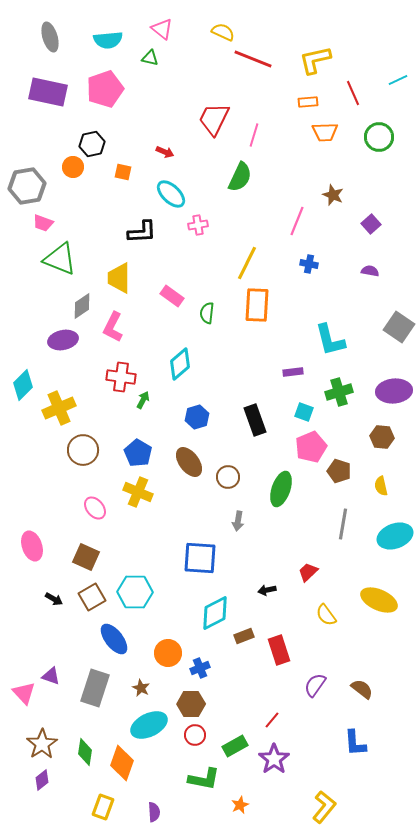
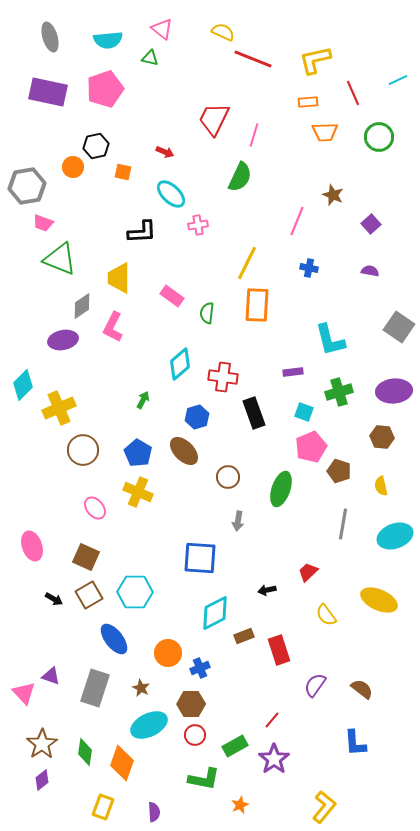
black hexagon at (92, 144): moved 4 px right, 2 px down
blue cross at (309, 264): moved 4 px down
red cross at (121, 377): moved 102 px right
black rectangle at (255, 420): moved 1 px left, 7 px up
brown ellipse at (189, 462): moved 5 px left, 11 px up; rotated 8 degrees counterclockwise
brown square at (92, 597): moved 3 px left, 2 px up
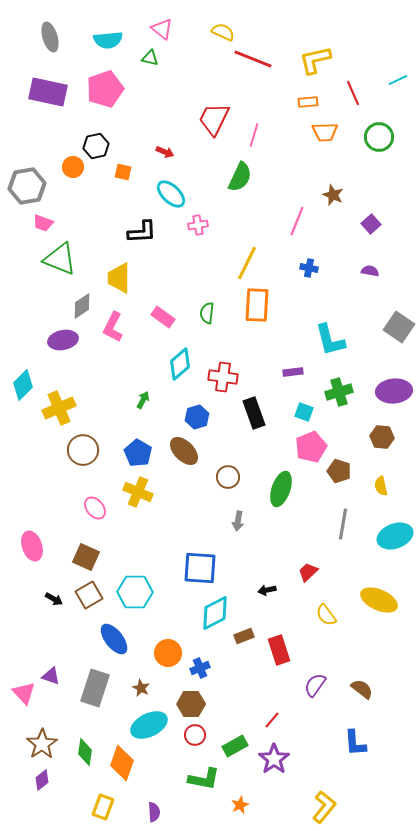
pink rectangle at (172, 296): moved 9 px left, 21 px down
blue square at (200, 558): moved 10 px down
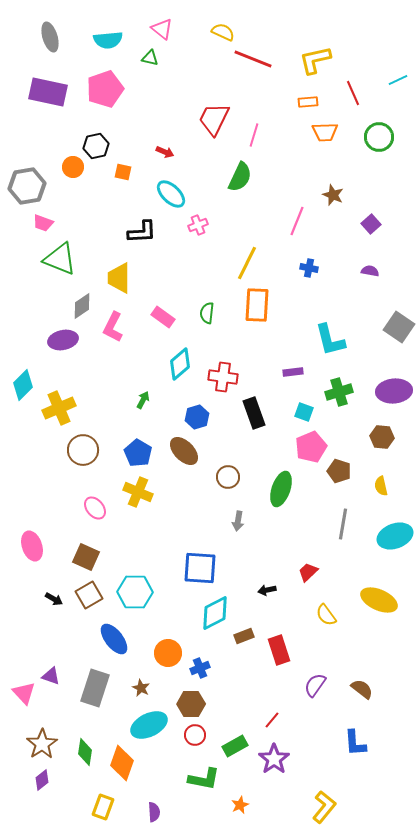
pink cross at (198, 225): rotated 12 degrees counterclockwise
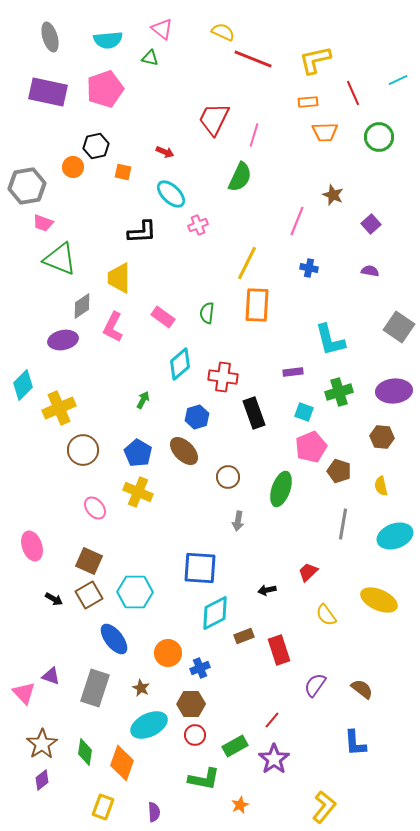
brown square at (86, 557): moved 3 px right, 4 px down
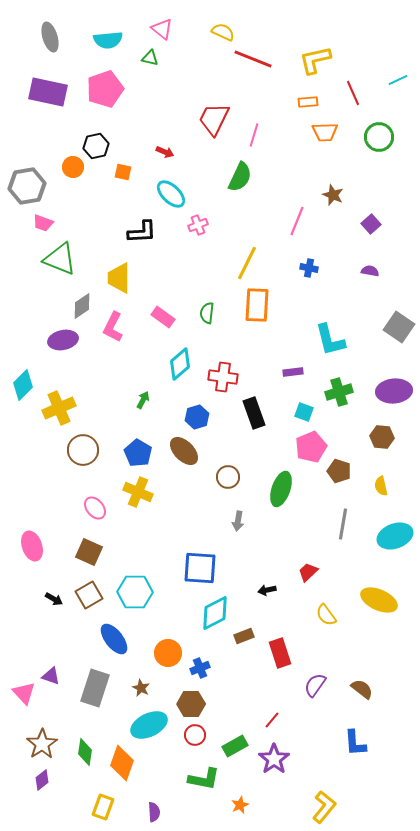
brown square at (89, 561): moved 9 px up
red rectangle at (279, 650): moved 1 px right, 3 px down
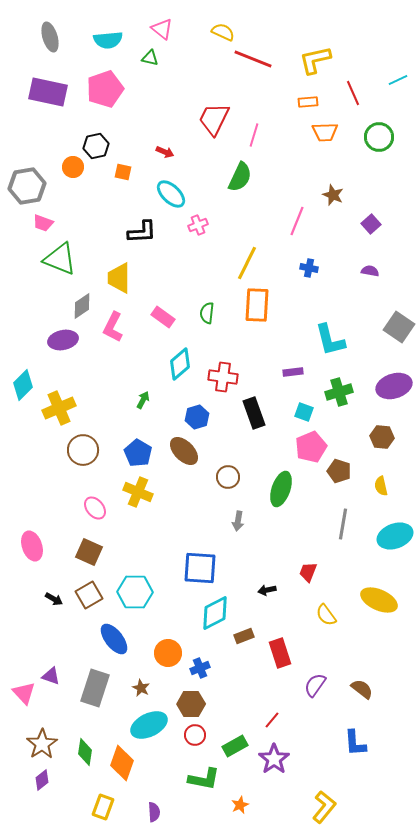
purple ellipse at (394, 391): moved 5 px up; rotated 12 degrees counterclockwise
red trapezoid at (308, 572): rotated 25 degrees counterclockwise
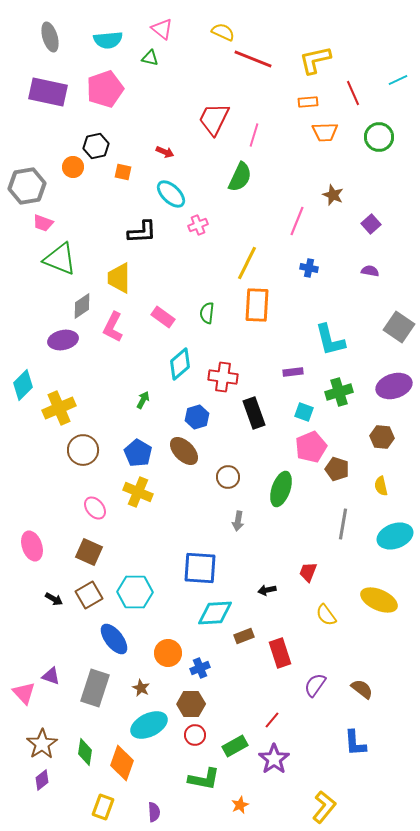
brown pentagon at (339, 471): moved 2 px left, 2 px up
cyan diamond at (215, 613): rotated 24 degrees clockwise
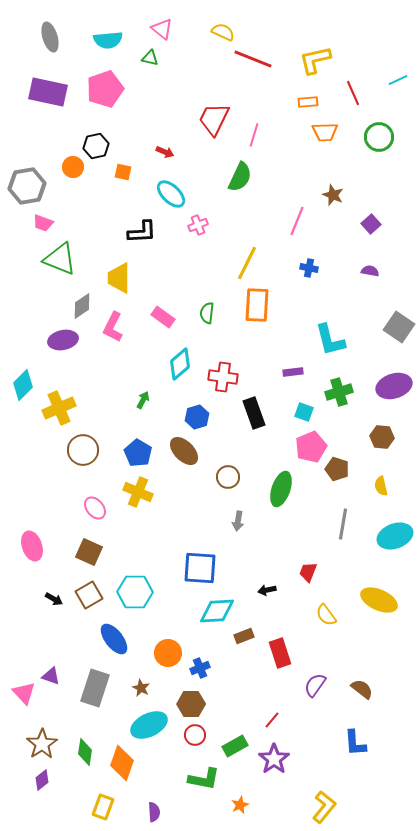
cyan diamond at (215, 613): moved 2 px right, 2 px up
